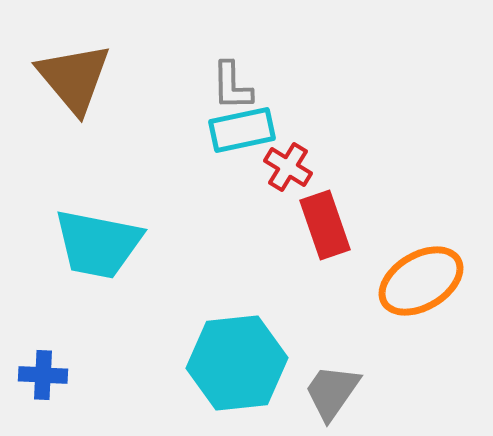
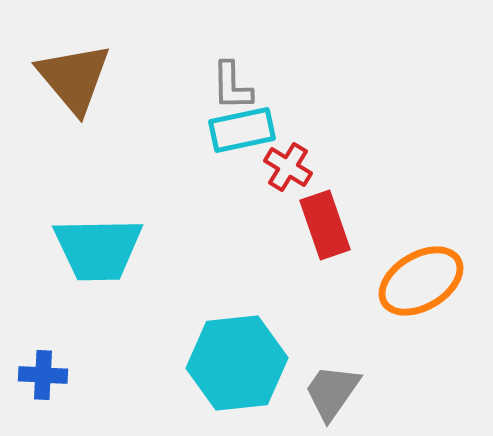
cyan trapezoid: moved 5 px down; rotated 12 degrees counterclockwise
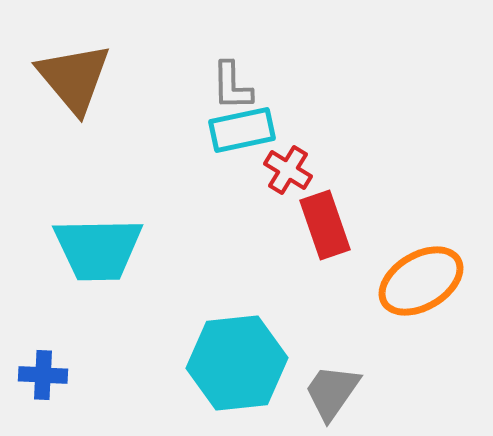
red cross: moved 3 px down
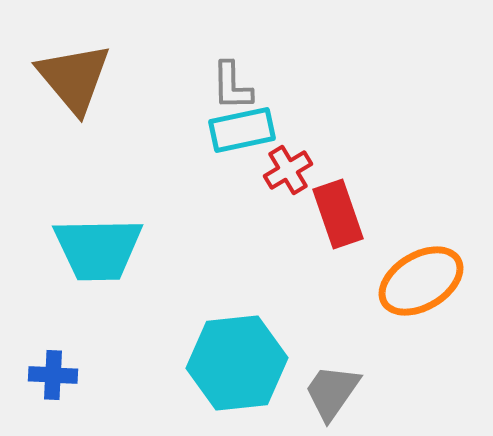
red cross: rotated 27 degrees clockwise
red rectangle: moved 13 px right, 11 px up
blue cross: moved 10 px right
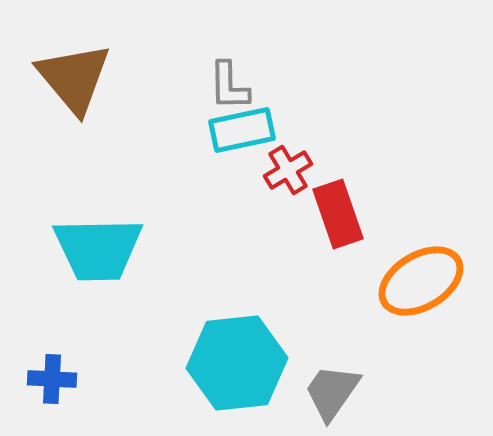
gray L-shape: moved 3 px left
blue cross: moved 1 px left, 4 px down
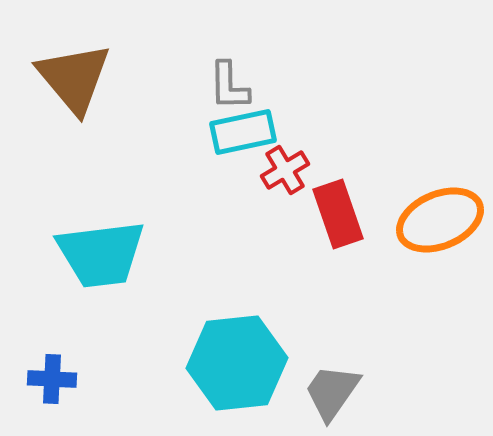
cyan rectangle: moved 1 px right, 2 px down
red cross: moved 3 px left
cyan trapezoid: moved 3 px right, 5 px down; rotated 6 degrees counterclockwise
orange ellipse: moved 19 px right, 61 px up; rotated 8 degrees clockwise
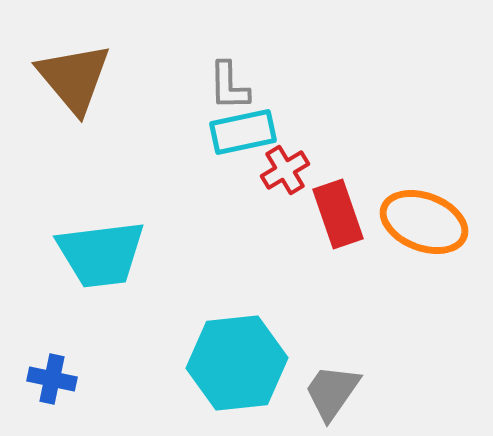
orange ellipse: moved 16 px left, 2 px down; rotated 44 degrees clockwise
blue cross: rotated 9 degrees clockwise
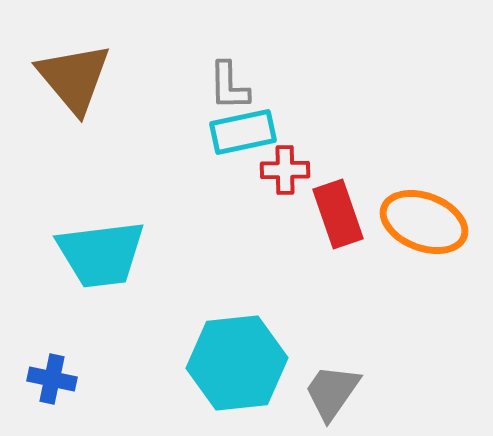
red cross: rotated 30 degrees clockwise
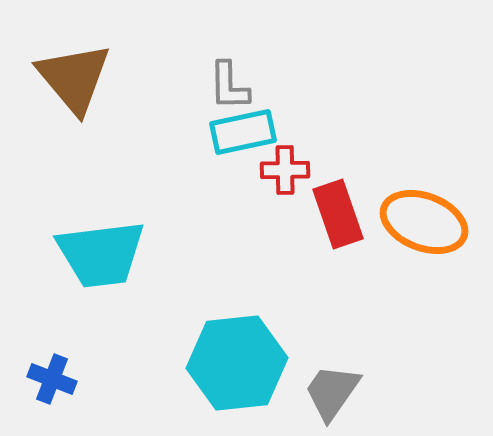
blue cross: rotated 9 degrees clockwise
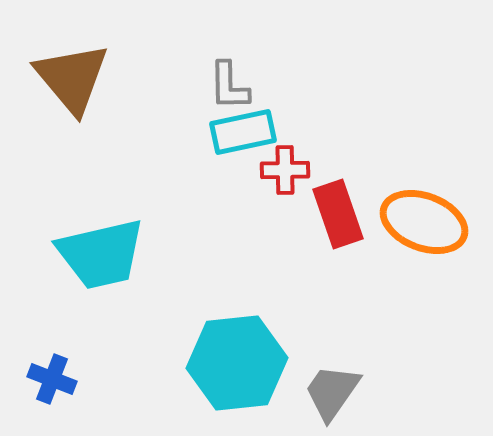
brown triangle: moved 2 px left
cyan trapezoid: rotated 6 degrees counterclockwise
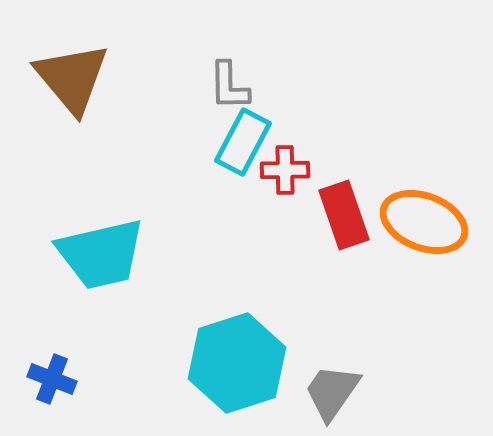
cyan rectangle: moved 10 px down; rotated 50 degrees counterclockwise
red rectangle: moved 6 px right, 1 px down
cyan hexagon: rotated 12 degrees counterclockwise
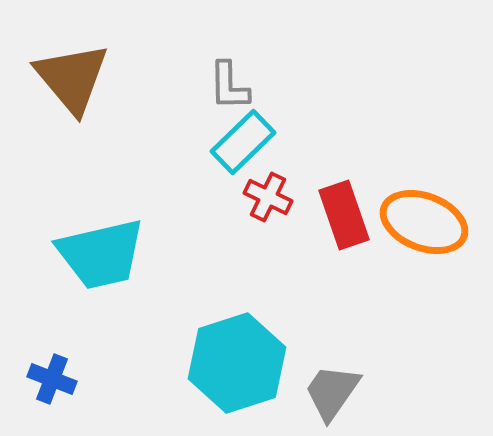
cyan rectangle: rotated 18 degrees clockwise
red cross: moved 17 px left, 27 px down; rotated 27 degrees clockwise
